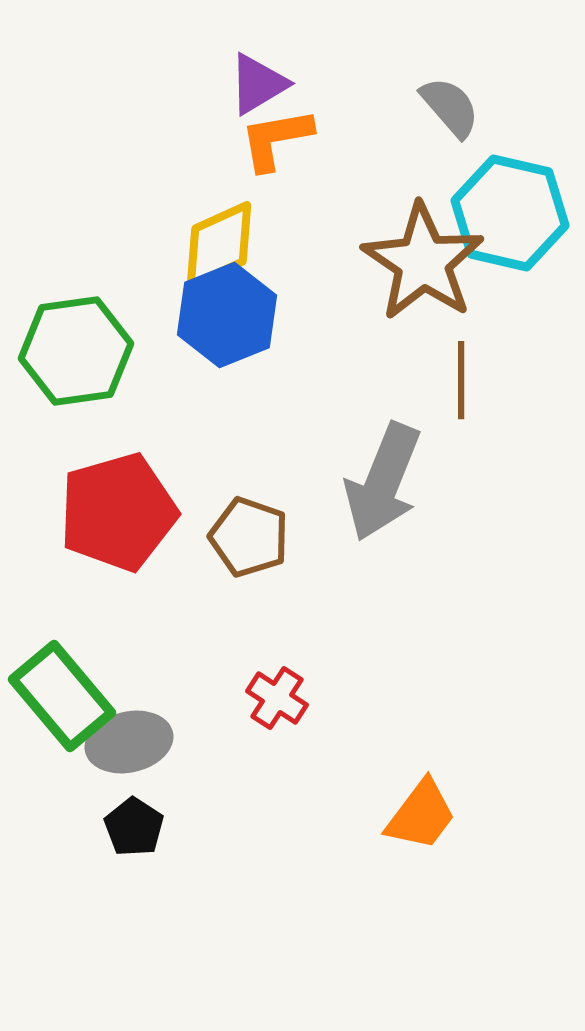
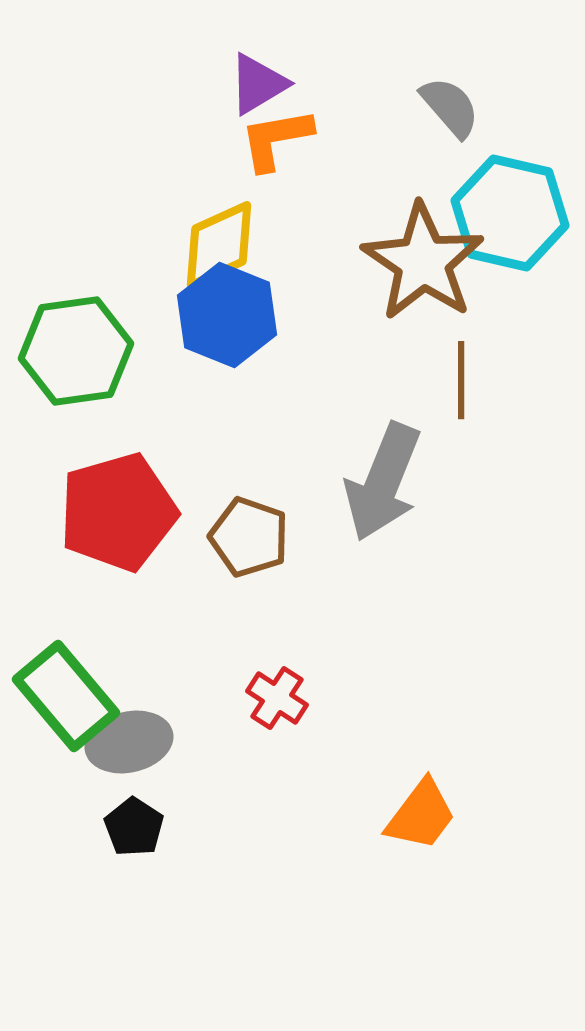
blue hexagon: rotated 16 degrees counterclockwise
green rectangle: moved 4 px right
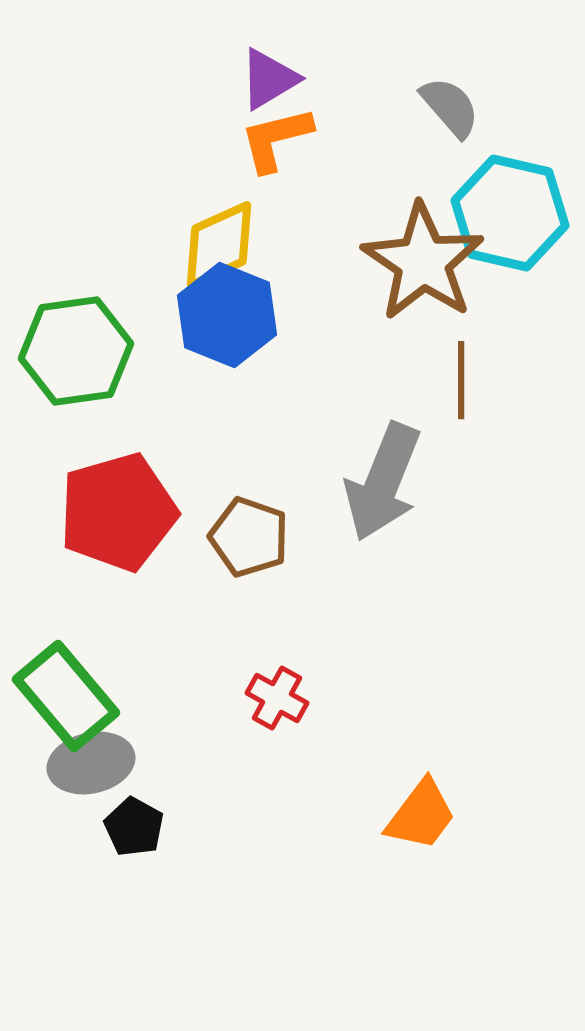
purple triangle: moved 11 px right, 5 px up
orange L-shape: rotated 4 degrees counterclockwise
red cross: rotated 4 degrees counterclockwise
gray ellipse: moved 38 px left, 21 px down
black pentagon: rotated 4 degrees counterclockwise
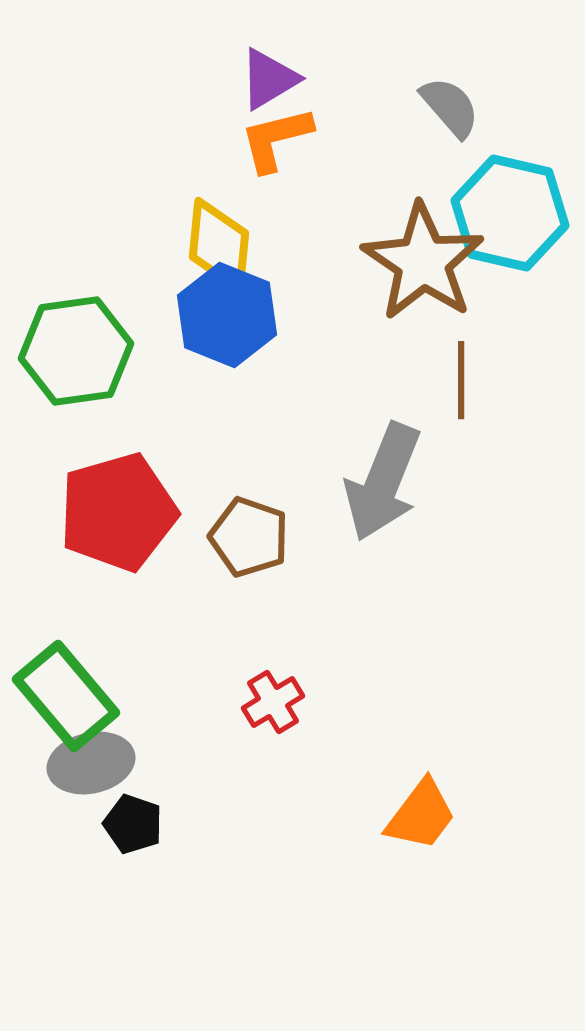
yellow diamond: rotated 60 degrees counterclockwise
red cross: moved 4 px left, 4 px down; rotated 30 degrees clockwise
black pentagon: moved 1 px left, 3 px up; rotated 10 degrees counterclockwise
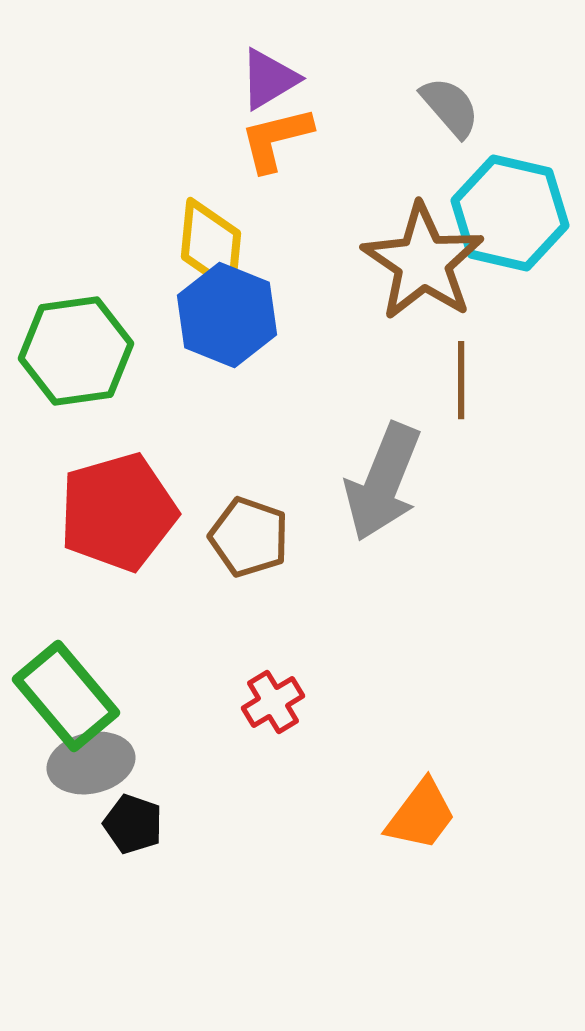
yellow diamond: moved 8 px left
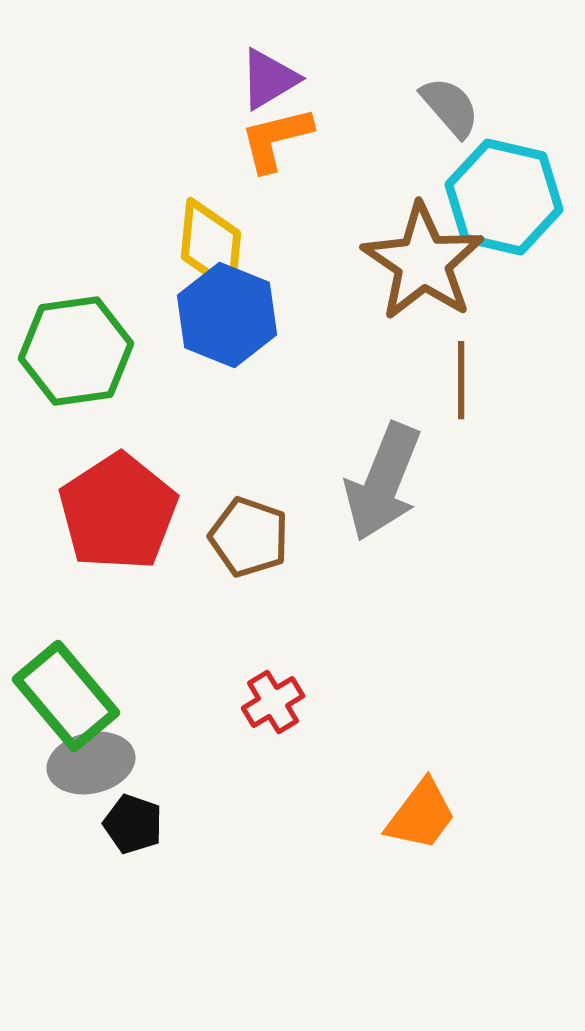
cyan hexagon: moved 6 px left, 16 px up
red pentagon: rotated 17 degrees counterclockwise
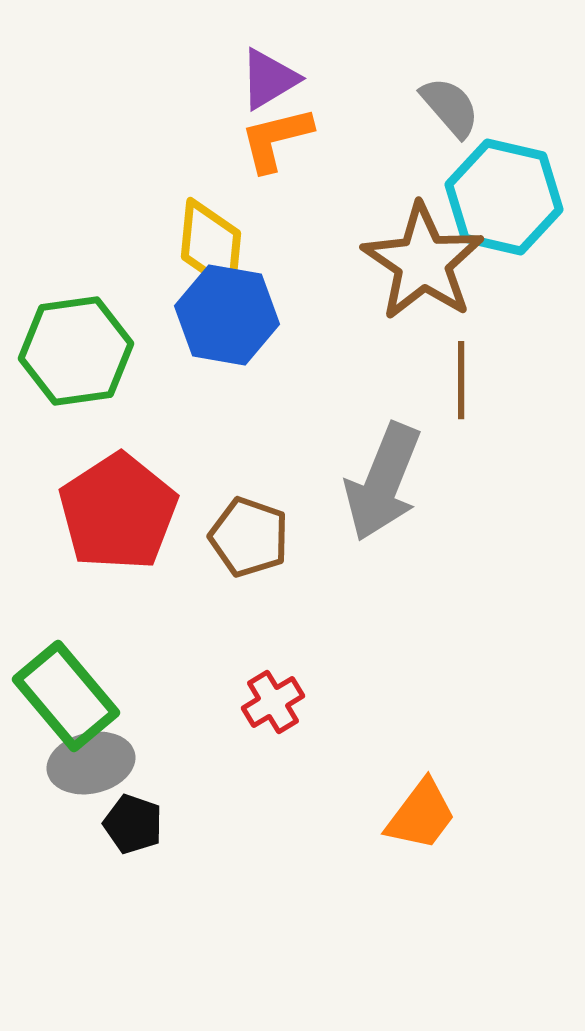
blue hexagon: rotated 12 degrees counterclockwise
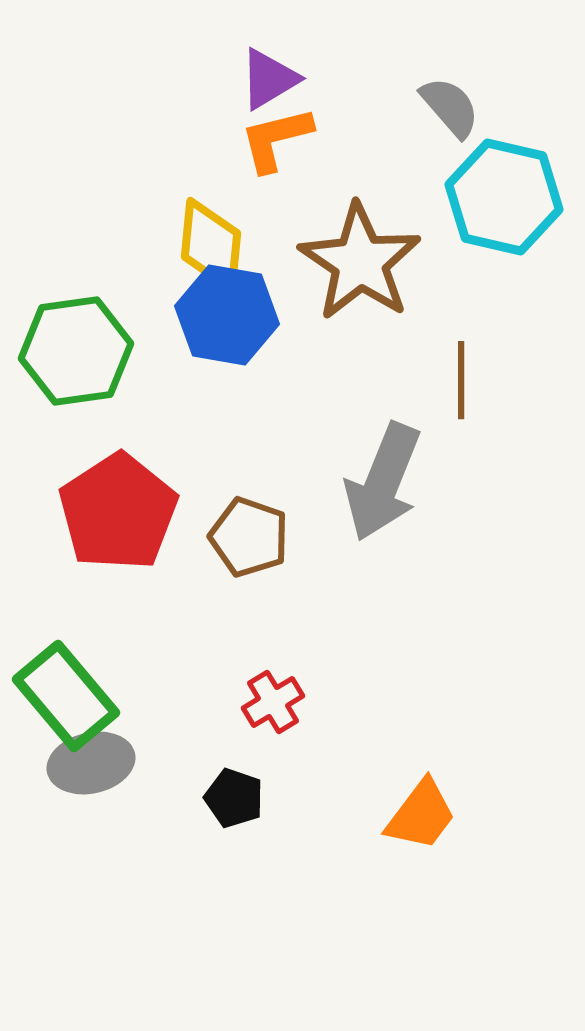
brown star: moved 63 px left
black pentagon: moved 101 px right, 26 px up
